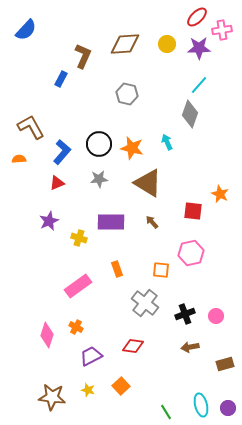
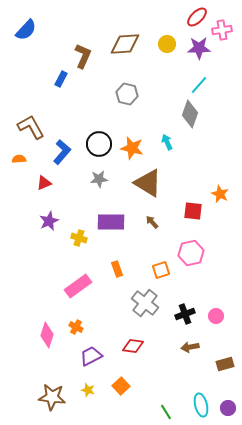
red triangle at (57, 183): moved 13 px left
orange square at (161, 270): rotated 24 degrees counterclockwise
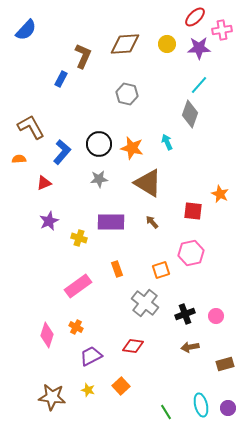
red ellipse at (197, 17): moved 2 px left
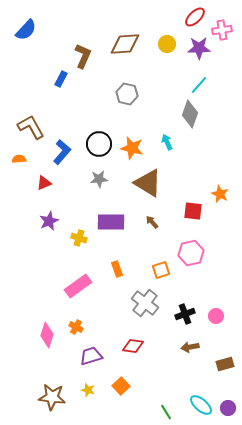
purple trapezoid at (91, 356): rotated 10 degrees clockwise
cyan ellipse at (201, 405): rotated 35 degrees counterclockwise
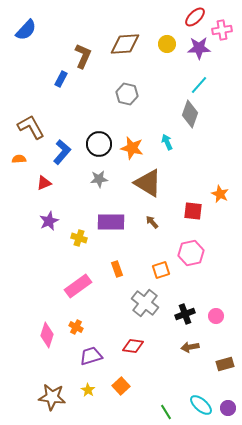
yellow star at (88, 390): rotated 16 degrees clockwise
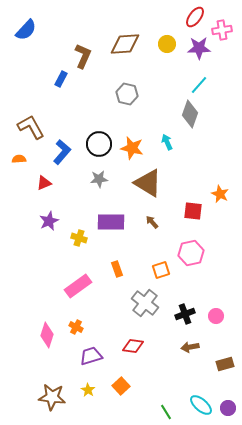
red ellipse at (195, 17): rotated 10 degrees counterclockwise
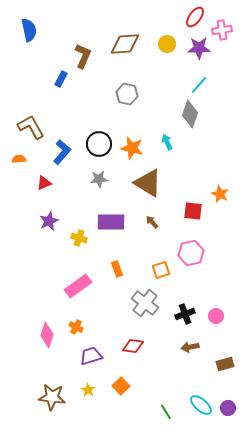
blue semicircle at (26, 30): moved 3 px right; rotated 55 degrees counterclockwise
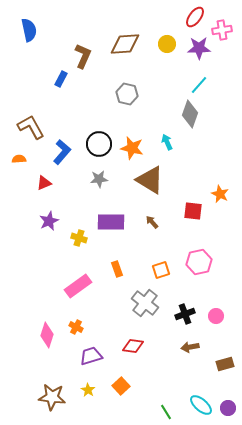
brown triangle at (148, 183): moved 2 px right, 3 px up
pink hexagon at (191, 253): moved 8 px right, 9 px down
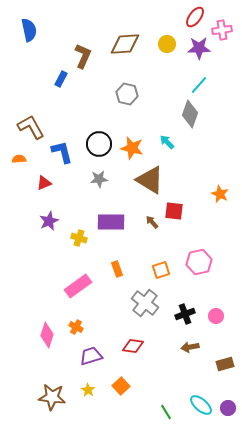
cyan arrow at (167, 142): rotated 21 degrees counterclockwise
blue L-shape at (62, 152): rotated 55 degrees counterclockwise
red square at (193, 211): moved 19 px left
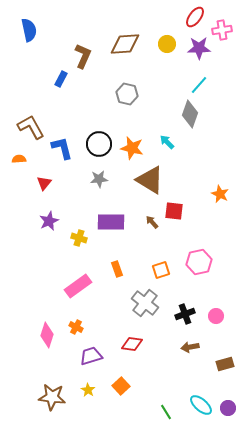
blue L-shape at (62, 152): moved 4 px up
red triangle at (44, 183): rotated 28 degrees counterclockwise
red diamond at (133, 346): moved 1 px left, 2 px up
